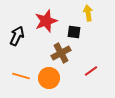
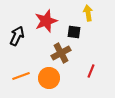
red line: rotated 32 degrees counterclockwise
orange line: rotated 36 degrees counterclockwise
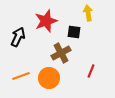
black arrow: moved 1 px right, 1 px down
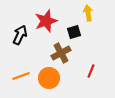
black square: rotated 24 degrees counterclockwise
black arrow: moved 2 px right, 2 px up
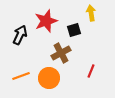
yellow arrow: moved 3 px right
black square: moved 2 px up
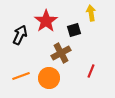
red star: rotated 15 degrees counterclockwise
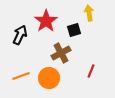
yellow arrow: moved 2 px left
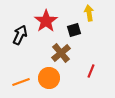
brown cross: rotated 12 degrees counterclockwise
orange line: moved 6 px down
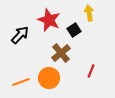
red star: moved 3 px right, 1 px up; rotated 15 degrees counterclockwise
black square: rotated 16 degrees counterclockwise
black arrow: rotated 18 degrees clockwise
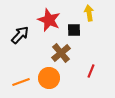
black square: rotated 32 degrees clockwise
